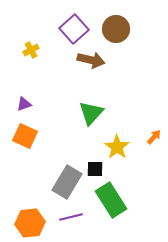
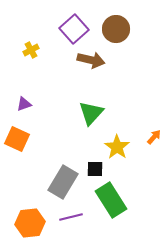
orange square: moved 8 px left, 3 px down
gray rectangle: moved 4 px left
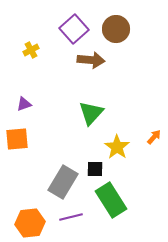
brown arrow: rotated 8 degrees counterclockwise
orange square: rotated 30 degrees counterclockwise
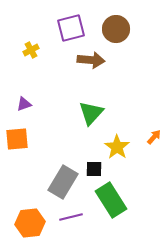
purple square: moved 3 px left, 1 px up; rotated 28 degrees clockwise
black square: moved 1 px left
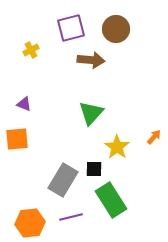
purple triangle: rotated 42 degrees clockwise
gray rectangle: moved 2 px up
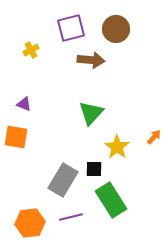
orange square: moved 1 px left, 2 px up; rotated 15 degrees clockwise
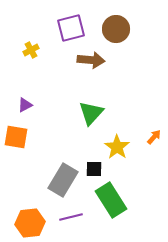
purple triangle: moved 1 px right, 1 px down; rotated 49 degrees counterclockwise
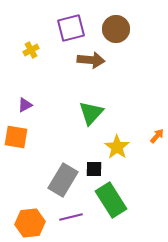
orange arrow: moved 3 px right, 1 px up
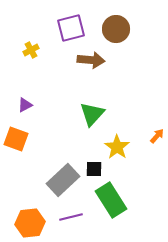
green triangle: moved 1 px right, 1 px down
orange square: moved 2 px down; rotated 10 degrees clockwise
gray rectangle: rotated 16 degrees clockwise
